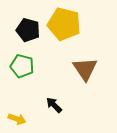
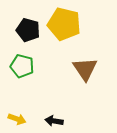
black arrow: moved 16 px down; rotated 36 degrees counterclockwise
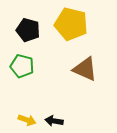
yellow pentagon: moved 7 px right
brown triangle: rotated 32 degrees counterclockwise
yellow arrow: moved 10 px right, 1 px down
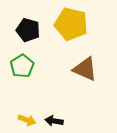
green pentagon: rotated 25 degrees clockwise
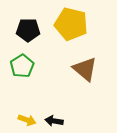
black pentagon: rotated 15 degrees counterclockwise
brown triangle: rotated 16 degrees clockwise
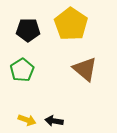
yellow pentagon: rotated 20 degrees clockwise
green pentagon: moved 4 px down
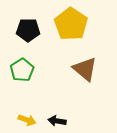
black arrow: moved 3 px right
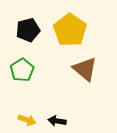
yellow pentagon: moved 1 px left, 6 px down
black pentagon: rotated 15 degrees counterclockwise
